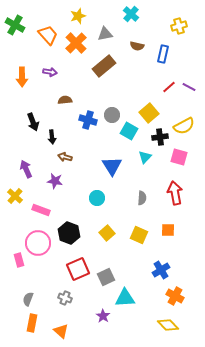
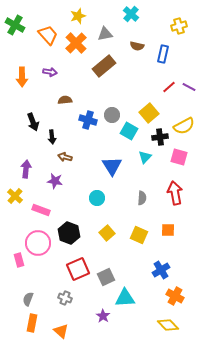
purple arrow at (26, 169): rotated 30 degrees clockwise
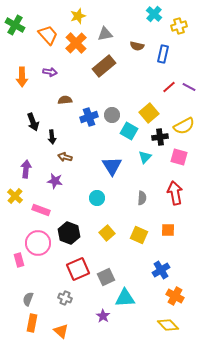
cyan cross at (131, 14): moved 23 px right
blue cross at (88, 120): moved 1 px right, 3 px up; rotated 36 degrees counterclockwise
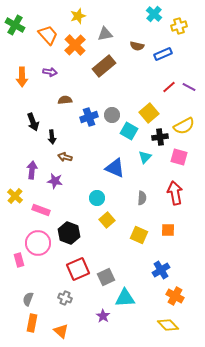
orange cross at (76, 43): moved 1 px left, 2 px down
blue rectangle at (163, 54): rotated 54 degrees clockwise
blue triangle at (112, 166): moved 3 px right, 2 px down; rotated 35 degrees counterclockwise
purple arrow at (26, 169): moved 6 px right, 1 px down
yellow square at (107, 233): moved 13 px up
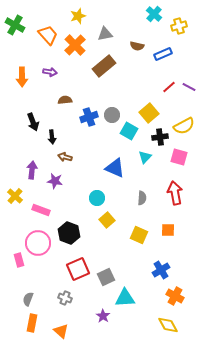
yellow diamond at (168, 325): rotated 15 degrees clockwise
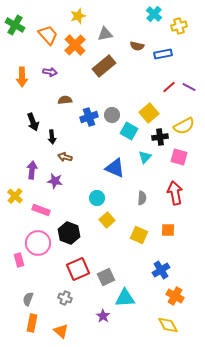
blue rectangle at (163, 54): rotated 12 degrees clockwise
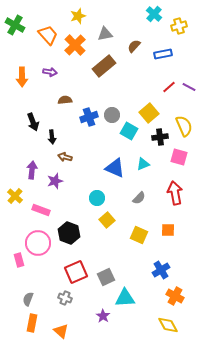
brown semicircle at (137, 46): moved 3 px left; rotated 120 degrees clockwise
yellow semicircle at (184, 126): rotated 85 degrees counterclockwise
cyan triangle at (145, 157): moved 2 px left, 7 px down; rotated 24 degrees clockwise
purple star at (55, 181): rotated 28 degrees counterclockwise
gray semicircle at (142, 198): moved 3 px left; rotated 40 degrees clockwise
red square at (78, 269): moved 2 px left, 3 px down
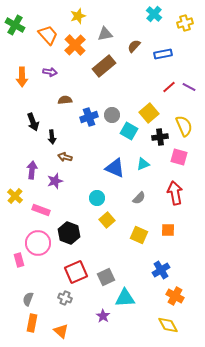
yellow cross at (179, 26): moved 6 px right, 3 px up
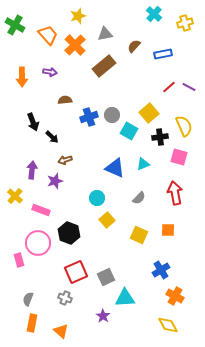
black arrow at (52, 137): rotated 40 degrees counterclockwise
brown arrow at (65, 157): moved 3 px down; rotated 32 degrees counterclockwise
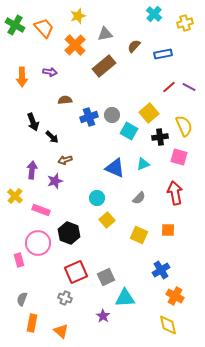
orange trapezoid at (48, 35): moved 4 px left, 7 px up
gray semicircle at (28, 299): moved 6 px left
yellow diamond at (168, 325): rotated 15 degrees clockwise
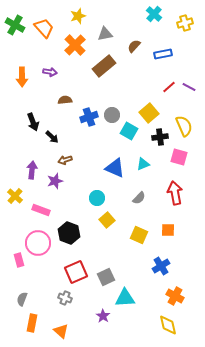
blue cross at (161, 270): moved 4 px up
